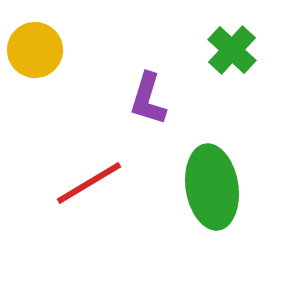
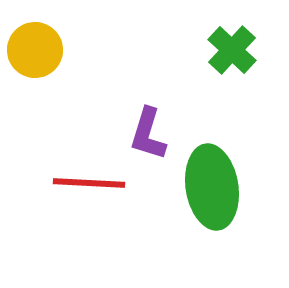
purple L-shape: moved 35 px down
red line: rotated 34 degrees clockwise
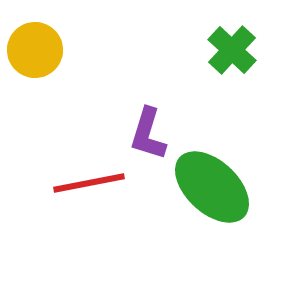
red line: rotated 14 degrees counterclockwise
green ellipse: rotated 38 degrees counterclockwise
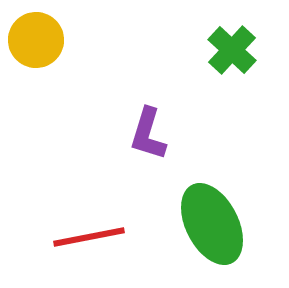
yellow circle: moved 1 px right, 10 px up
red line: moved 54 px down
green ellipse: moved 37 px down; rotated 20 degrees clockwise
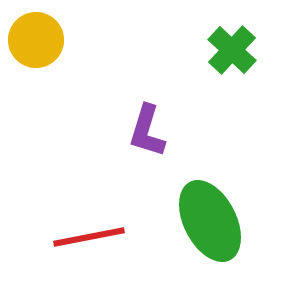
purple L-shape: moved 1 px left, 3 px up
green ellipse: moved 2 px left, 3 px up
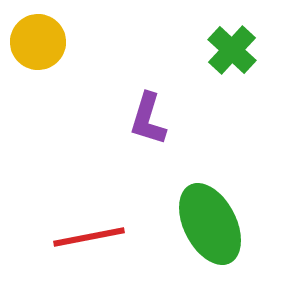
yellow circle: moved 2 px right, 2 px down
purple L-shape: moved 1 px right, 12 px up
green ellipse: moved 3 px down
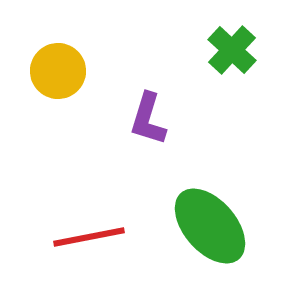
yellow circle: moved 20 px right, 29 px down
green ellipse: moved 2 px down; rotated 14 degrees counterclockwise
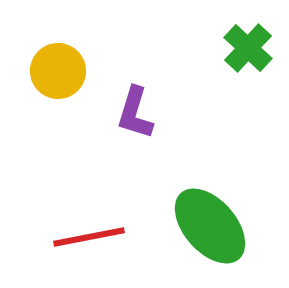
green cross: moved 16 px right, 2 px up
purple L-shape: moved 13 px left, 6 px up
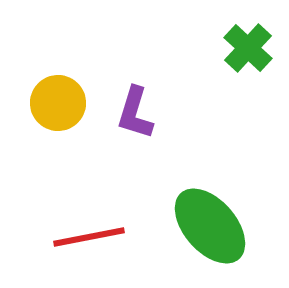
yellow circle: moved 32 px down
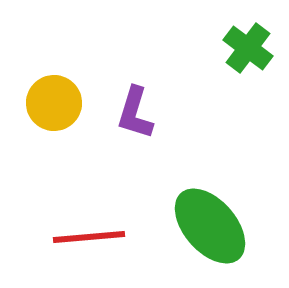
green cross: rotated 6 degrees counterclockwise
yellow circle: moved 4 px left
red line: rotated 6 degrees clockwise
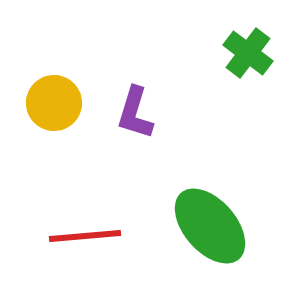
green cross: moved 5 px down
red line: moved 4 px left, 1 px up
